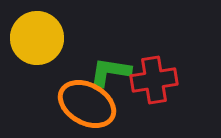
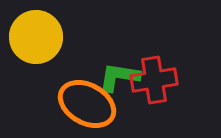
yellow circle: moved 1 px left, 1 px up
green L-shape: moved 9 px right, 5 px down
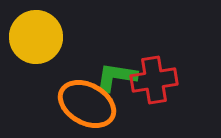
green L-shape: moved 3 px left
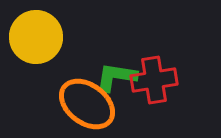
orange ellipse: rotated 8 degrees clockwise
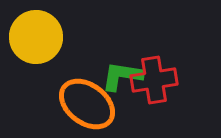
green L-shape: moved 6 px right, 1 px up
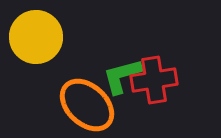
green L-shape: rotated 24 degrees counterclockwise
orange ellipse: moved 1 px down; rotated 6 degrees clockwise
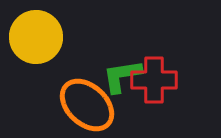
green L-shape: rotated 6 degrees clockwise
red cross: rotated 9 degrees clockwise
